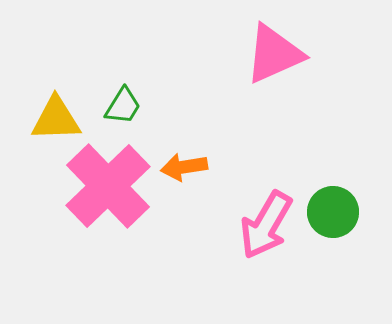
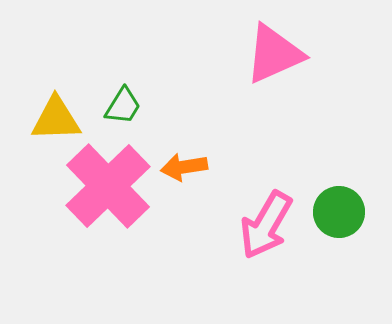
green circle: moved 6 px right
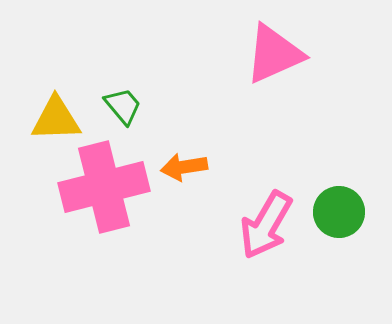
green trapezoid: rotated 72 degrees counterclockwise
pink cross: moved 4 px left, 1 px down; rotated 30 degrees clockwise
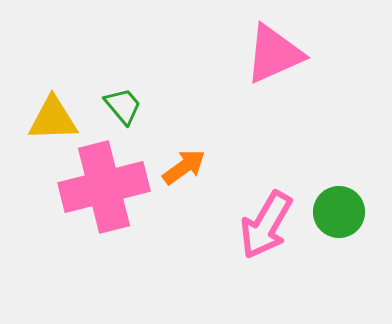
yellow triangle: moved 3 px left
orange arrow: rotated 153 degrees clockwise
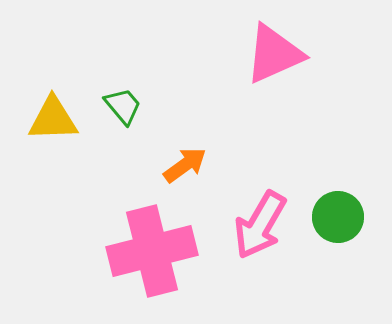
orange arrow: moved 1 px right, 2 px up
pink cross: moved 48 px right, 64 px down
green circle: moved 1 px left, 5 px down
pink arrow: moved 6 px left
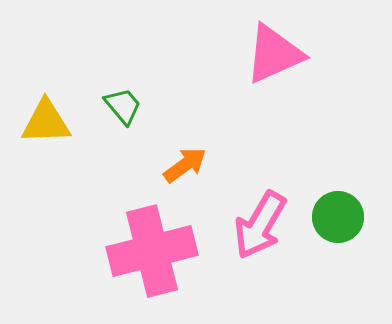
yellow triangle: moved 7 px left, 3 px down
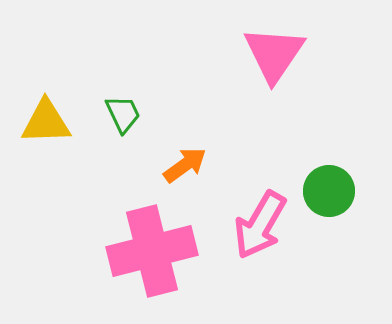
pink triangle: rotated 32 degrees counterclockwise
green trapezoid: moved 8 px down; rotated 15 degrees clockwise
green circle: moved 9 px left, 26 px up
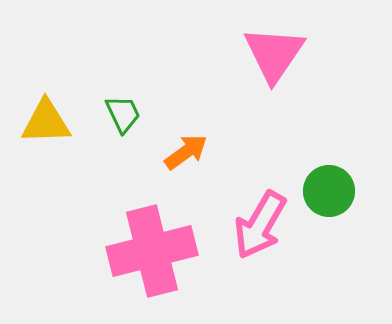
orange arrow: moved 1 px right, 13 px up
